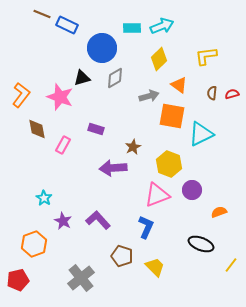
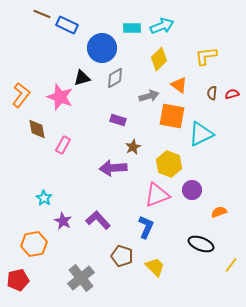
purple rectangle: moved 22 px right, 9 px up
orange hexagon: rotated 10 degrees clockwise
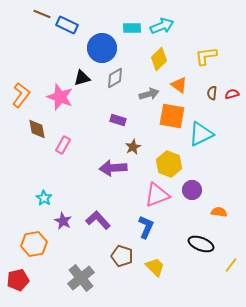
gray arrow: moved 2 px up
orange semicircle: rotated 28 degrees clockwise
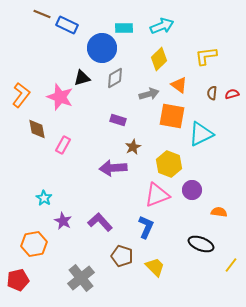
cyan rectangle: moved 8 px left
purple L-shape: moved 2 px right, 2 px down
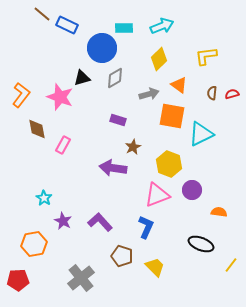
brown line: rotated 18 degrees clockwise
purple arrow: rotated 12 degrees clockwise
red pentagon: rotated 10 degrees clockwise
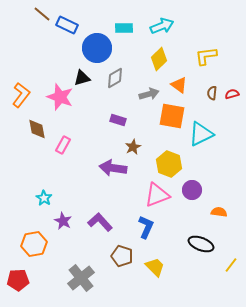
blue circle: moved 5 px left
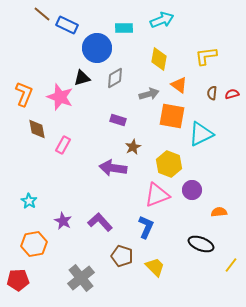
cyan arrow: moved 6 px up
yellow diamond: rotated 35 degrees counterclockwise
orange L-shape: moved 3 px right, 1 px up; rotated 15 degrees counterclockwise
cyan star: moved 15 px left, 3 px down
orange semicircle: rotated 14 degrees counterclockwise
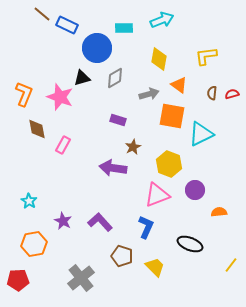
purple circle: moved 3 px right
black ellipse: moved 11 px left
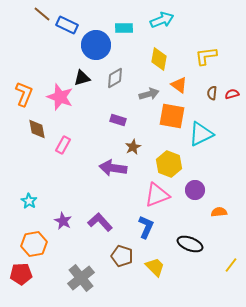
blue circle: moved 1 px left, 3 px up
red pentagon: moved 3 px right, 6 px up
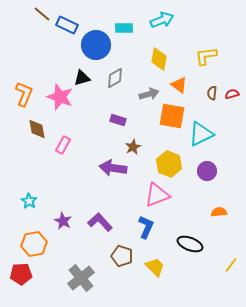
purple circle: moved 12 px right, 19 px up
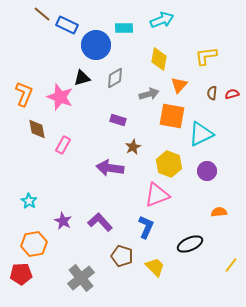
orange triangle: rotated 36 degrees clockwise
purple arrow: moved 3 px left
black ellipse: rotated 45 degrees counterclockwise
